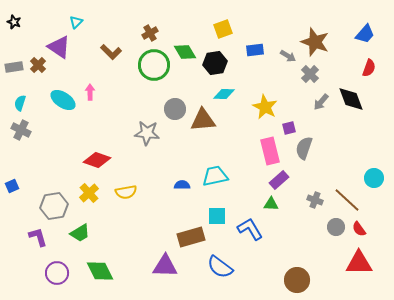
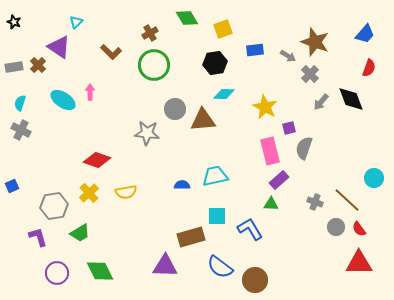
green diamond at (185, 52): moved 2 px right, 34 px up
gray cross at (315, 200): moved 2 px down
brown circle at (297, 280): moved 42 px left
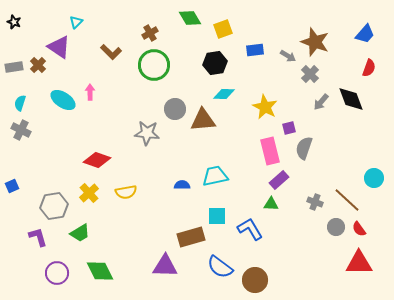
green diamond at (187, 18): moved 3 px right
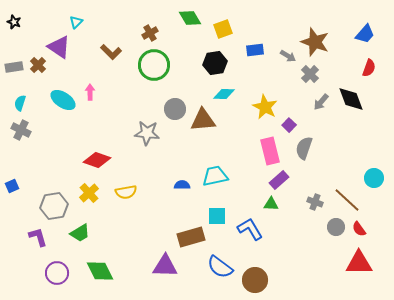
purple square at (289, 128): moved 3 px up; rotated 32 degrees counterclockwise
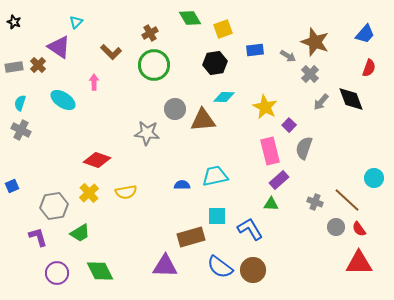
pink arrow at (90, 92): moved 4 px right, 10 px up
cyan diamond at (224, 94): moved 3 px down
brown circle at (255, 280): moved 2 px left, 10 px up
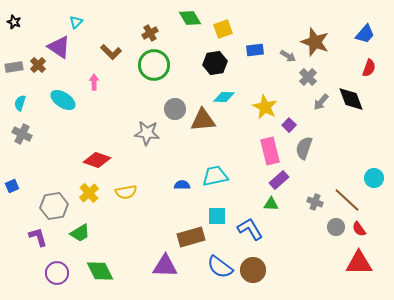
gray cross at (310, 74): moved 2 px left, 3 px down
gray cross at (21, 130): moved 1 px right, 4 px down
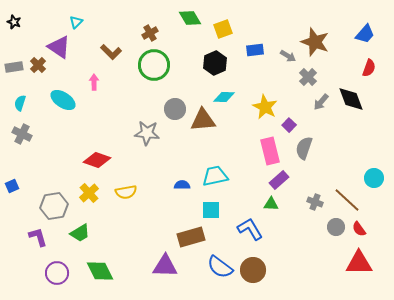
black hexagon at (215, 63): rotated 15 degrees counterclockwise
cyan square at (217, 216): moved 6 px left, 6 px up
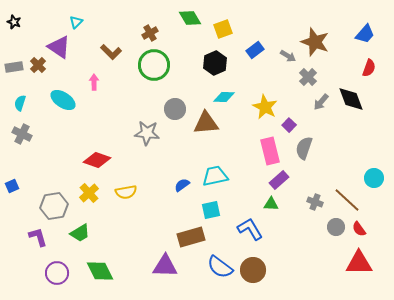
blue rectangle at (255, 50): rotated 30 degrees counterclockwise
brown triangle at (203, 120): moved 3 px right, 3 px down
blue semicircle at (182, 185): rotated 35 degrees counterclockwise
cyan square at (211, 210): rotated 12 degrees counterclockwise
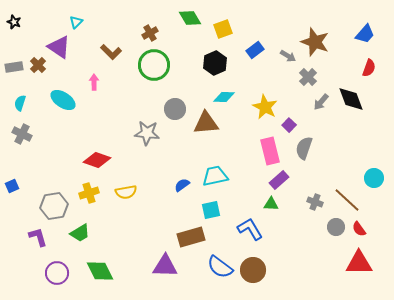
yellow cross at (89, 193): rotated 24 degrees clockwise
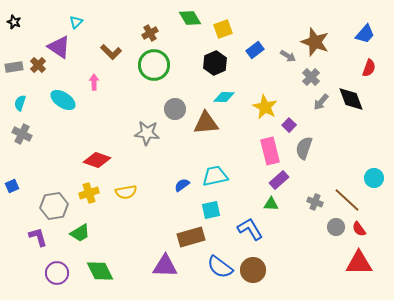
gray cross at (308, 77): moved 3 px right
